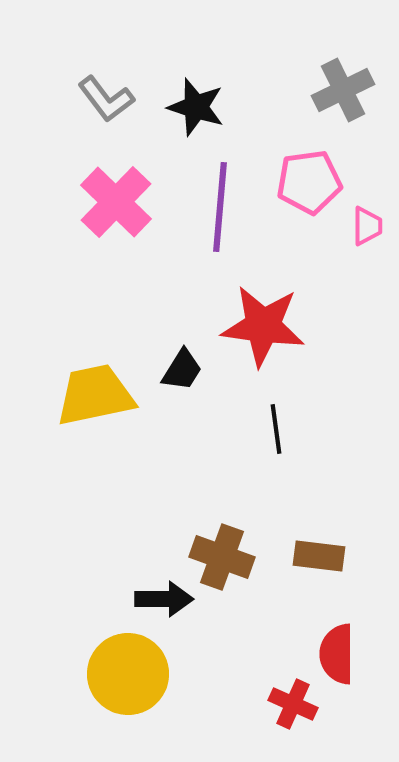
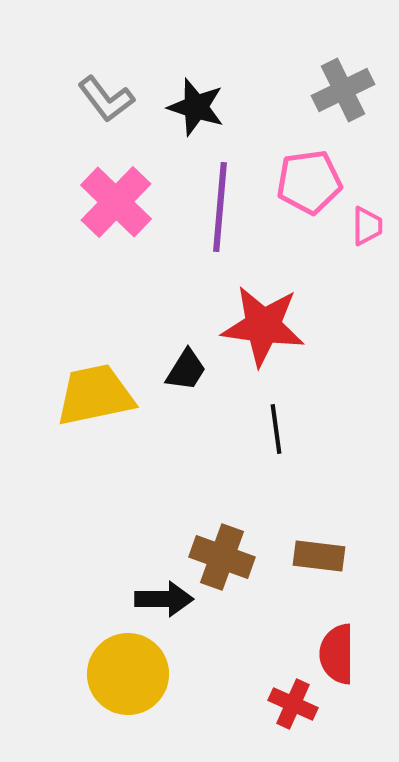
black trapezoid: moved 4 px right
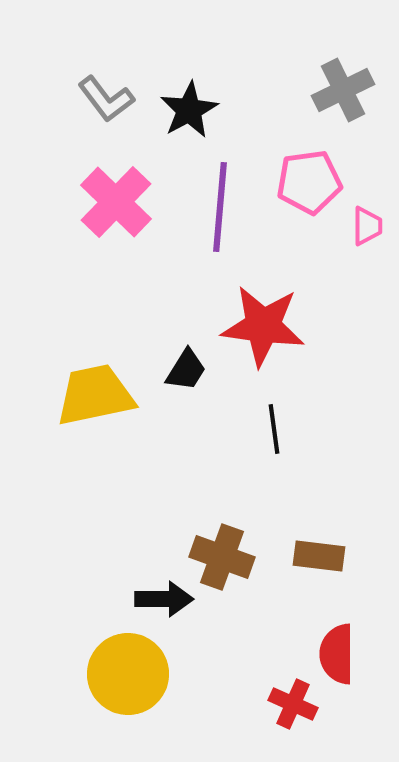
black star: moved 7 px left, 3 px down; rotated 26 degrees clockwise
black line: moved 2 px left
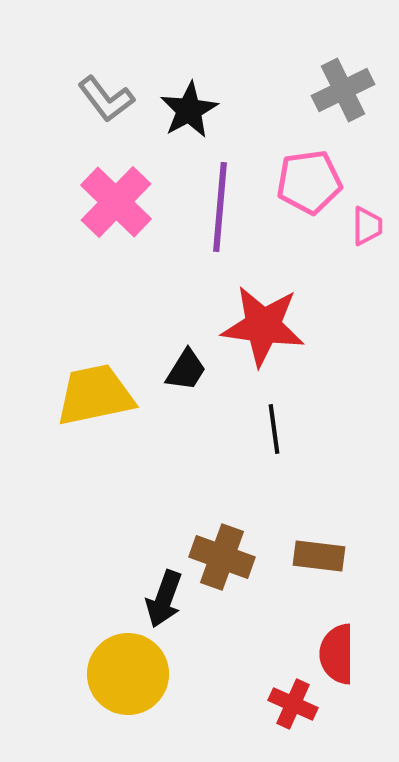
black arrow: rotated 110 degrees clockwise
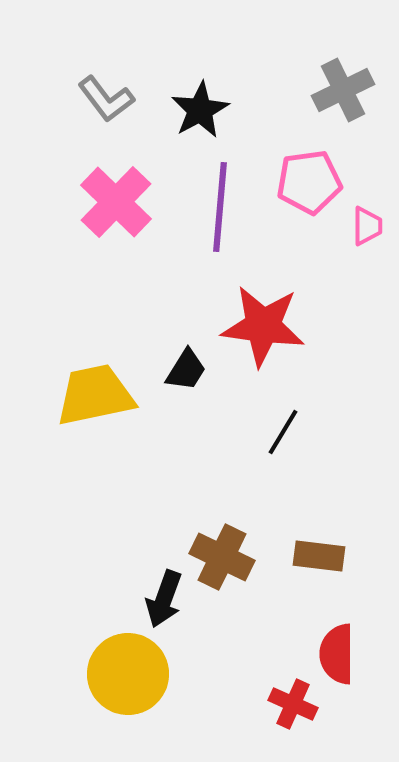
black star: moved 11 px right
black line: moved 9 px right, 3 px down; rotated 39 degrees clockwise
brown cross: rotated 6 degrees clockwise
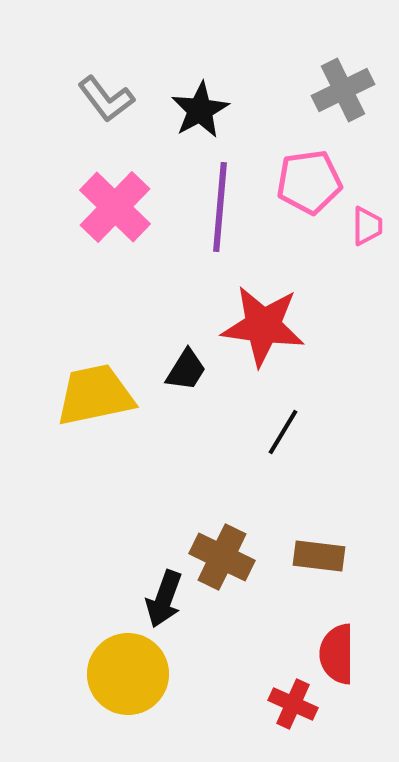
pink cross: moved 1 px left, 5 px down
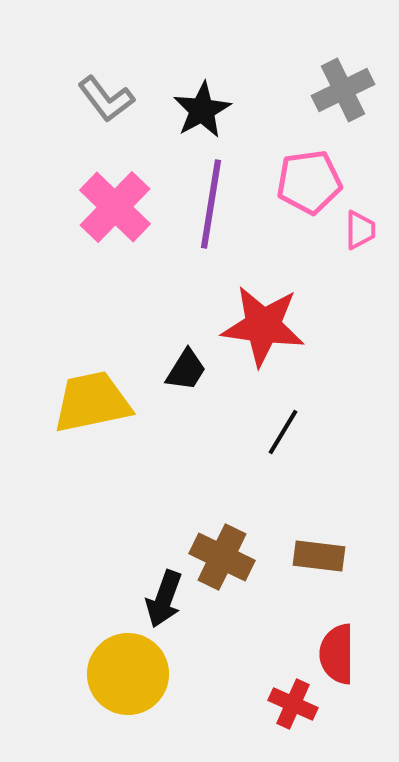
black star: moved 2 px right
purple line: moved 9 px left, 3 px up; rotated 4 degrees clockwise
pink trapezoid: moved 7 px left, 4 px down
yellow trapezoid: moved 3 px left, 7 px down
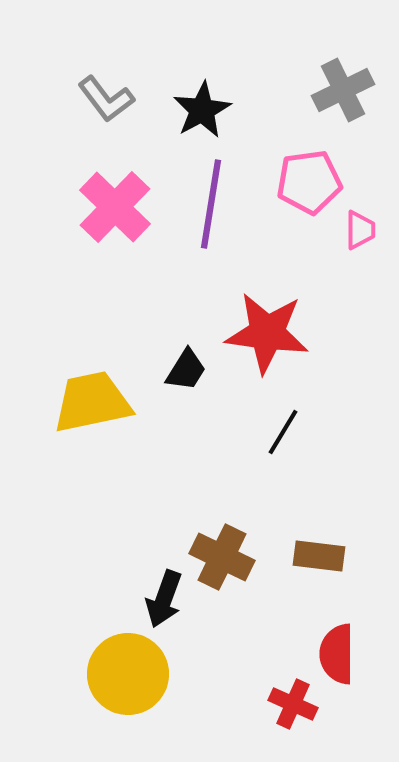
red star: moved 4 px right, 7 px down
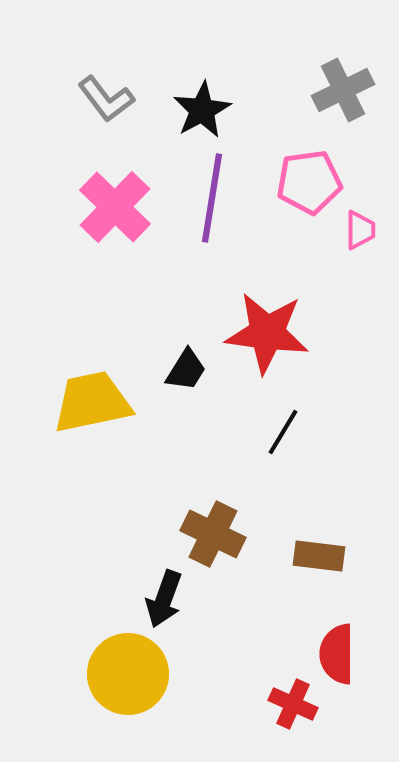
purple line: moved 1 px right, 6 px up
brown cross: moved 9 px left, 23 px up
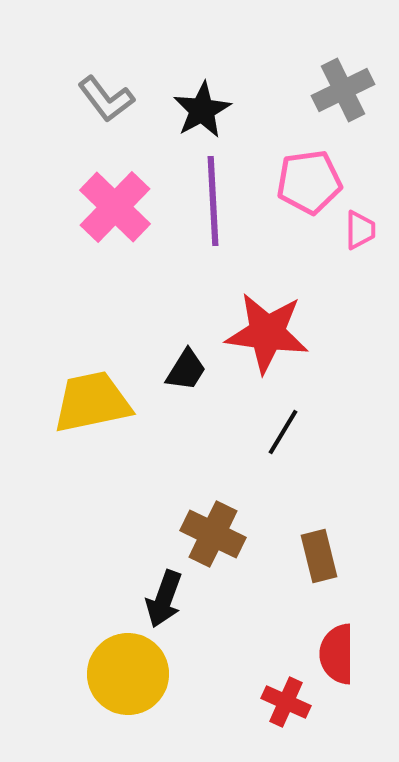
purple line: moved 1 px right, 3 px down; rotated 12 degrees counterclockwise
brown rectangle: rotated 69 degrees clockwise
red cross: moved 7 px left, 2 px up
